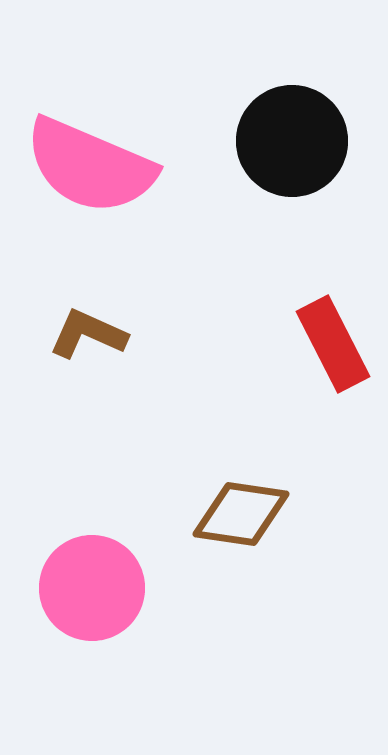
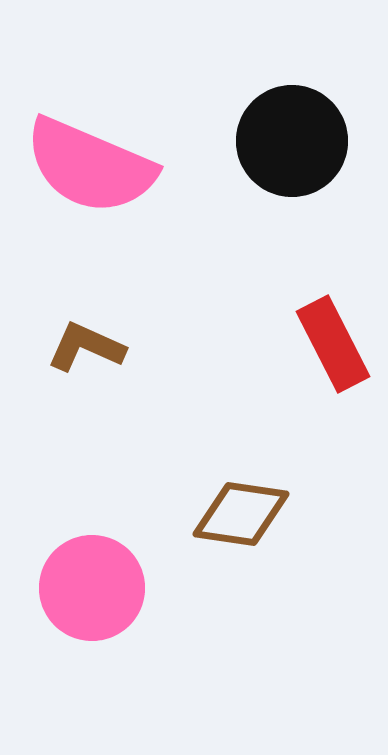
brown L-shape: moved 2 px left, 13 px down
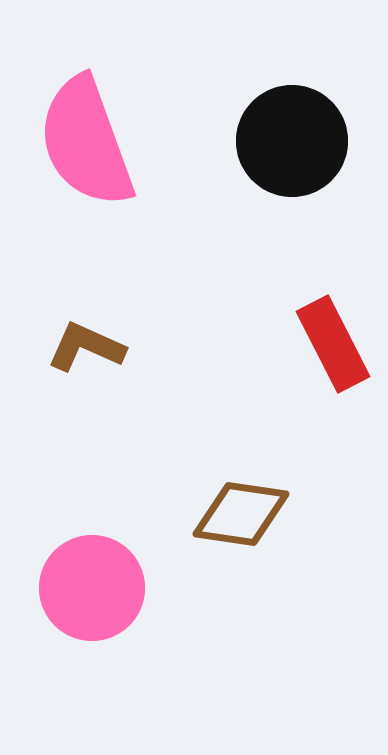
pink semicircle: moved 4 px left, 24 px up; rotated 47 degrees clockwise
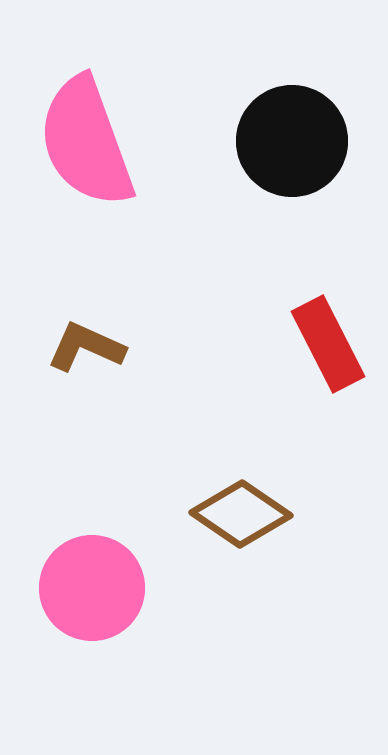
red rectangle: moved 5 px left
brown diamond: rotated 26 degrees clockwise
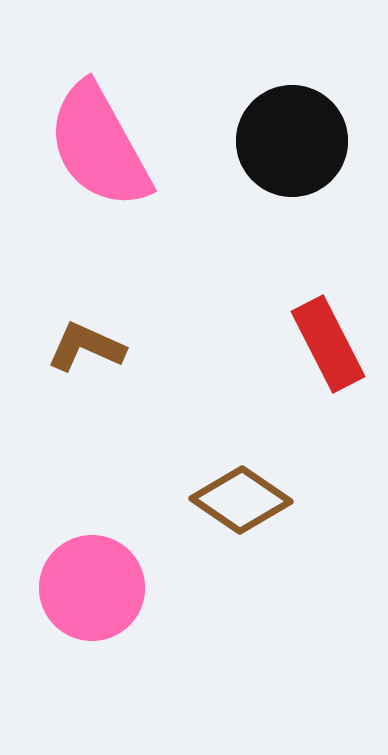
pink semicircle: moved 13 px right, 4 px down; rotated 9 degrees counterclockwise
brown diamond: moved 14 px up
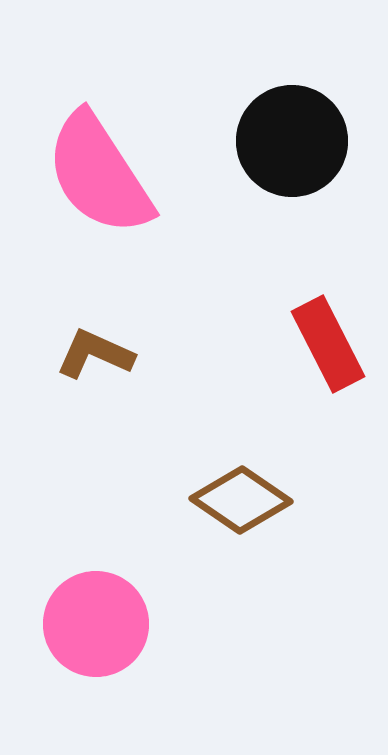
pink semicircle: moved 28 px down; rotated 4 degrees counterclockwise
brown L-shape: moved 9 px right, 7 px down
pink circle: moved 4 px right, 36 px down
